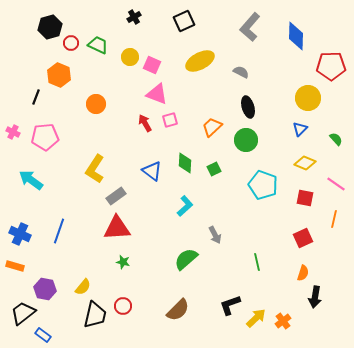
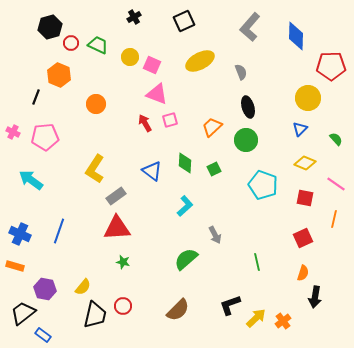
gray semicircle at (241, 72): rotated 42 degrees clockwise
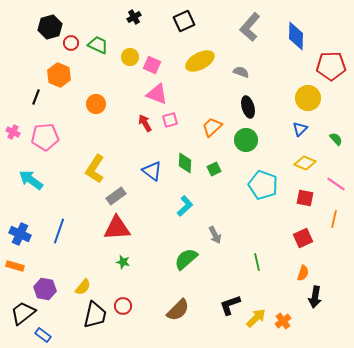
gray semicircle at (241, 72): rotated 49 degrees counterclockwise
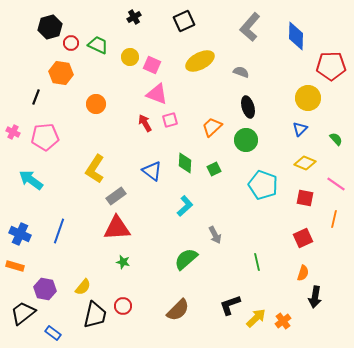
orange hexagon at (59, 75): moved 2 px right, 2 px up; rotated 15 degrees counterclockwise
blue rectangle at (43, 335): moved 10 px right, 2 px up
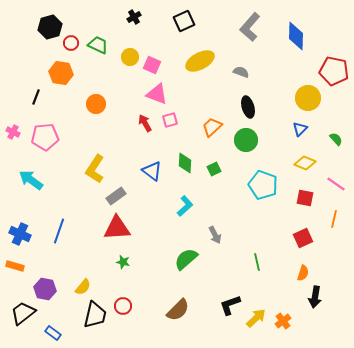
red pentagon at (331, 66): moved 3 px right, 5 px down; rotated 12 degrees clockwise
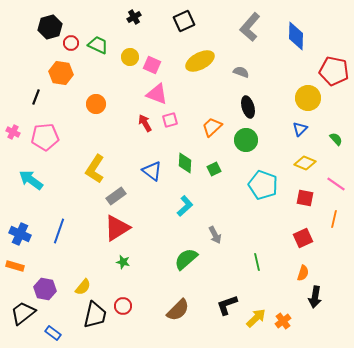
red triangle at (117, 228): rotated 28 degrees counterclockwise
black L-shape at (230, 305): moved 3 px left
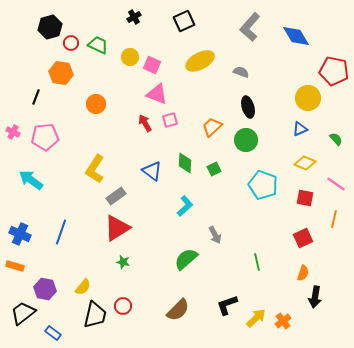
blue diamond at (296, 36): rotated 32 degrees counterclockwise
blue triangle at (300, 129): rotated 21 degrees clockwise
blue line at (59, 231): moved 2 px right, 1 px down
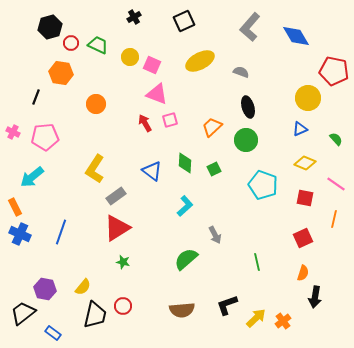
cyan arrow at (31, 180): moved 1 px right, 3 px up; rotated 75 degrees counterclockwise
orange rectangle at (15, 266): moved 59 px up; rotated 48 degrees clockwise
brown semicircle at (178, 310): moved 4 px right; rotated 40 degrees clockwise
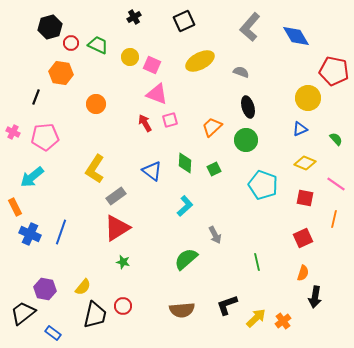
blue cross at (20, 234): moved 10 px right
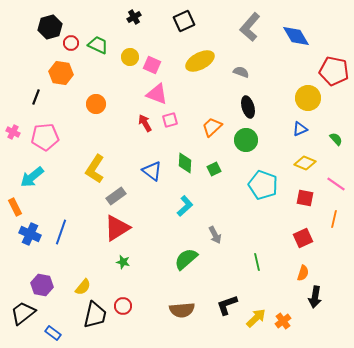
purple hexagon at (45, 289): moved 3 px left, 4 px up
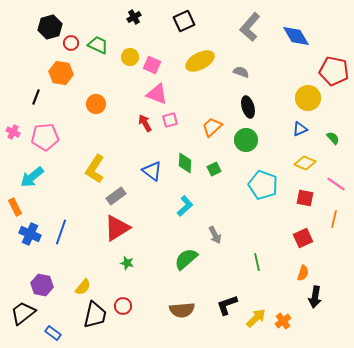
green semicircle at (336, 139): moved 3 px left, 1 px up
green star at (123, 262): moved 4 px right, 1 px down
